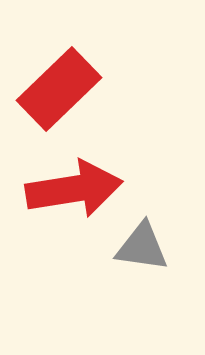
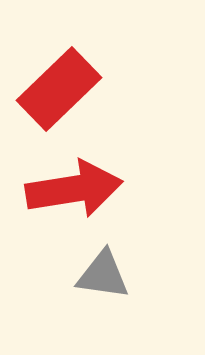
gray triangle: moved 39 px left, 28 px down
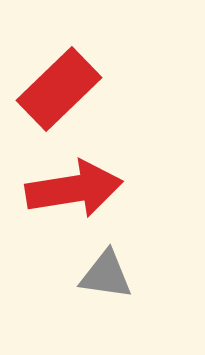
gray triangle: moved 3 px right
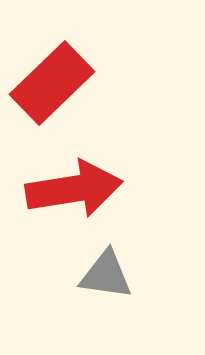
red rectangle: moved 7 px left, 6 px up
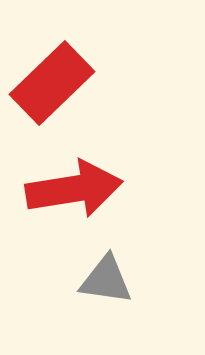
gray triangle: moved 5 px down
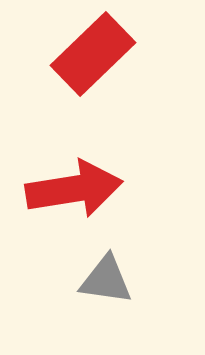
red rectangle: moved 41 px right, 29 px up
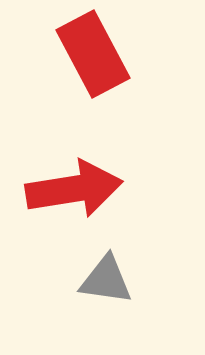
red rectangle: rotated 74 degrees counterclockwise
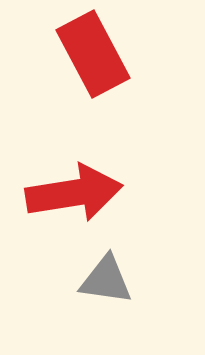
red arrow: moved 4 px down
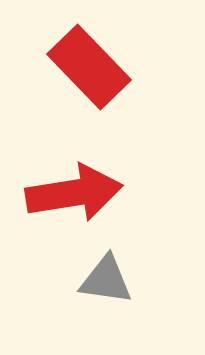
red rectangle: moved 4 px left, 13 px down; rotated 16 degrees counterclockwise
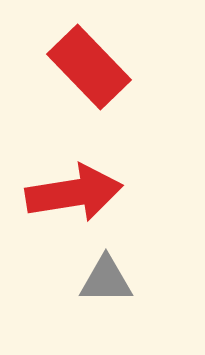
gray triangle: rotated 8 degrees counterclockwise
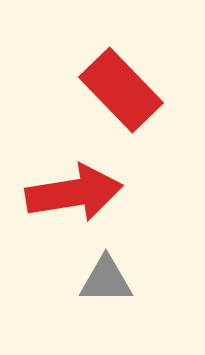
red rectangle: moved 32 px right, 23 px down
